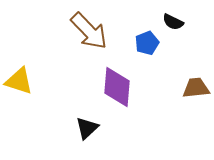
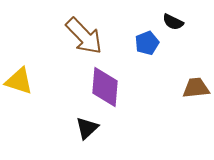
brown arrow: moved 5 px left, 5 px down
purple diamond: moved 12 px left
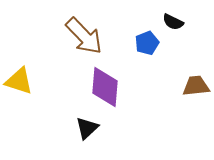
brown trapezoid: moved 2 px up
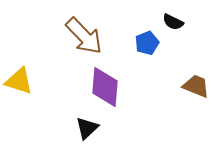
brown trapezoid: rotated 28 degrees clockwise
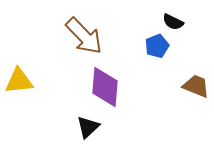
blue pentagon: moved 10 px right, 3 px down
yellow triangle: rotated 24 degrees counterclockwise
black triangle: moved 1 px right, 1 px up
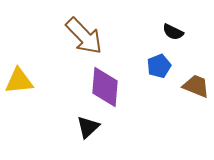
black semicircle: moved 10 px down
blue pentagon: moved 2 px right, 20 px down
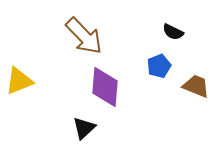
yellow triangle: rotated 16 degrees counterclockwise
black triangle: moved 4 px left, 1 px down
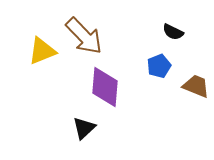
yellow triangle: moved 23 px right, 30 px up
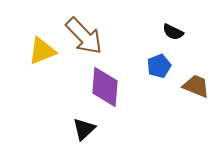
black triangle: moved 1 px down
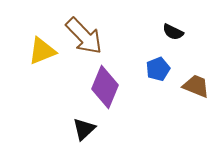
blue pentagon: moved 1 px left, 3 px down
purple diamond: rotated 18 degrees clockwise
